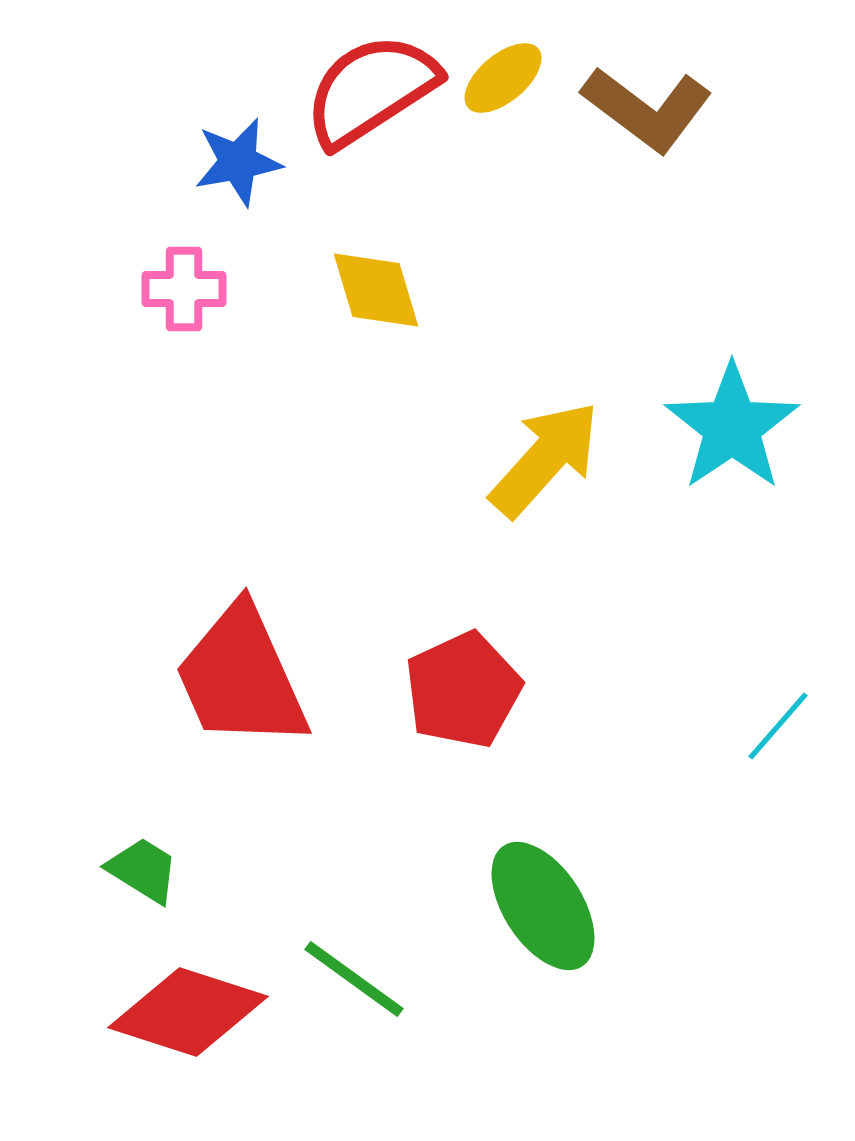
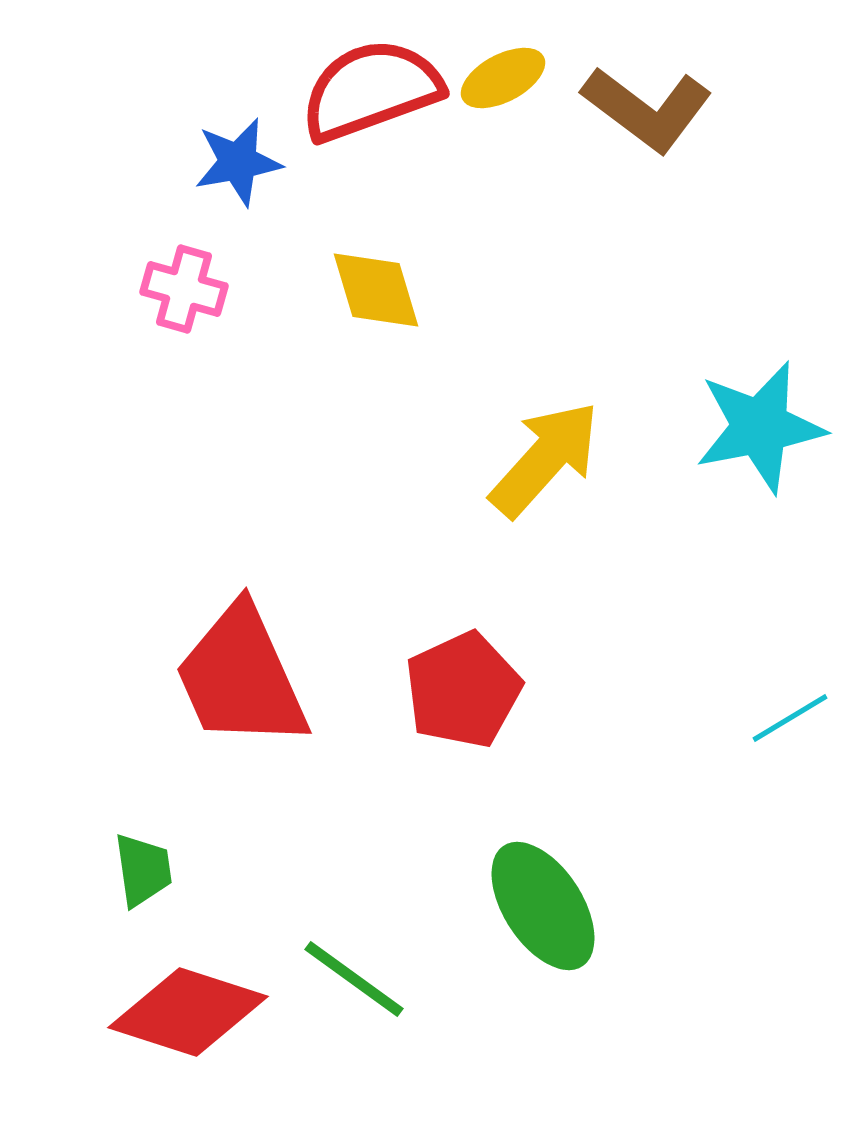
yellow ellipse: rotated 12 degrees clockwise
red semicircle: rotated 13 degrees clockwise
pink cross: rotated 16 degrees clockwise
cyan star: moved 28 px right; rotated 23 degrees clockwise
cyan line: moved 12 px right, 8 px up; rotated 18 degrees clockwise
green trapezoid: rotated 50 degrees clockwise
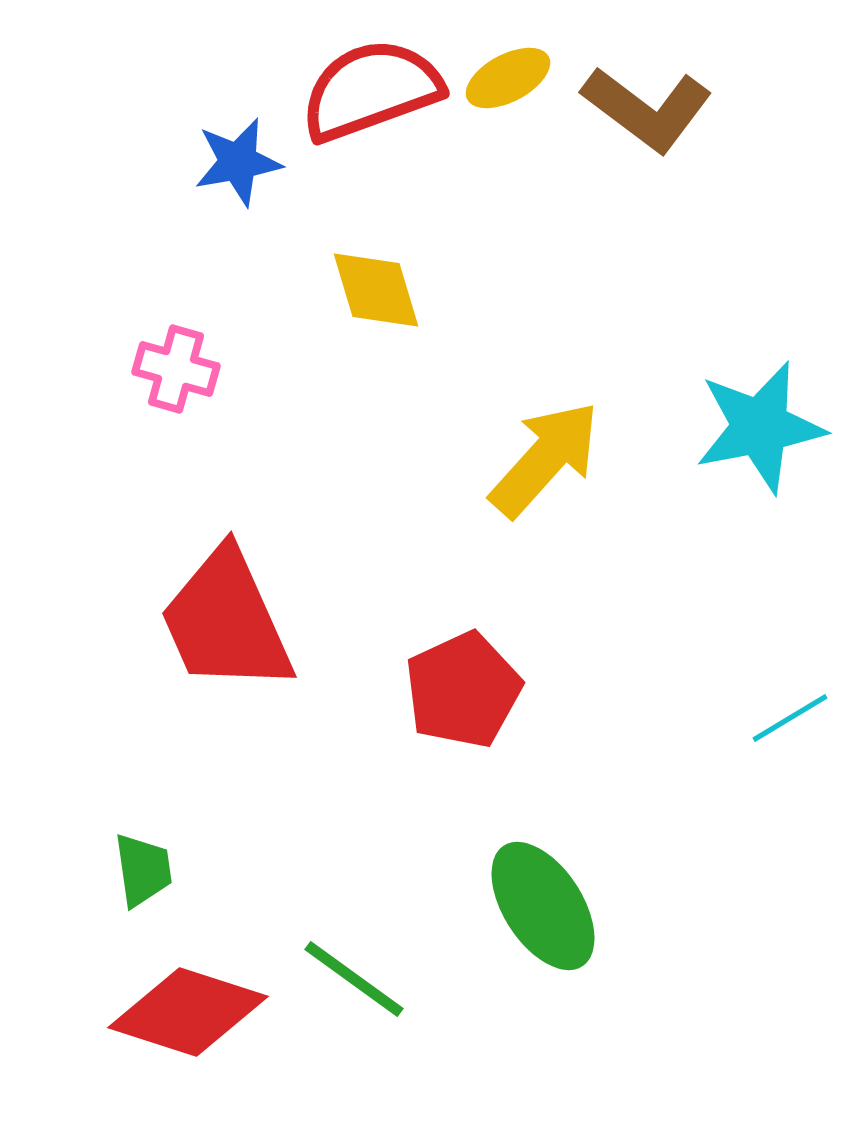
yellow ellipse: moved 5 px right
pink cross: moved 8 px left, 80 px down
red trapezoid: moved 15 px left, 56 px up
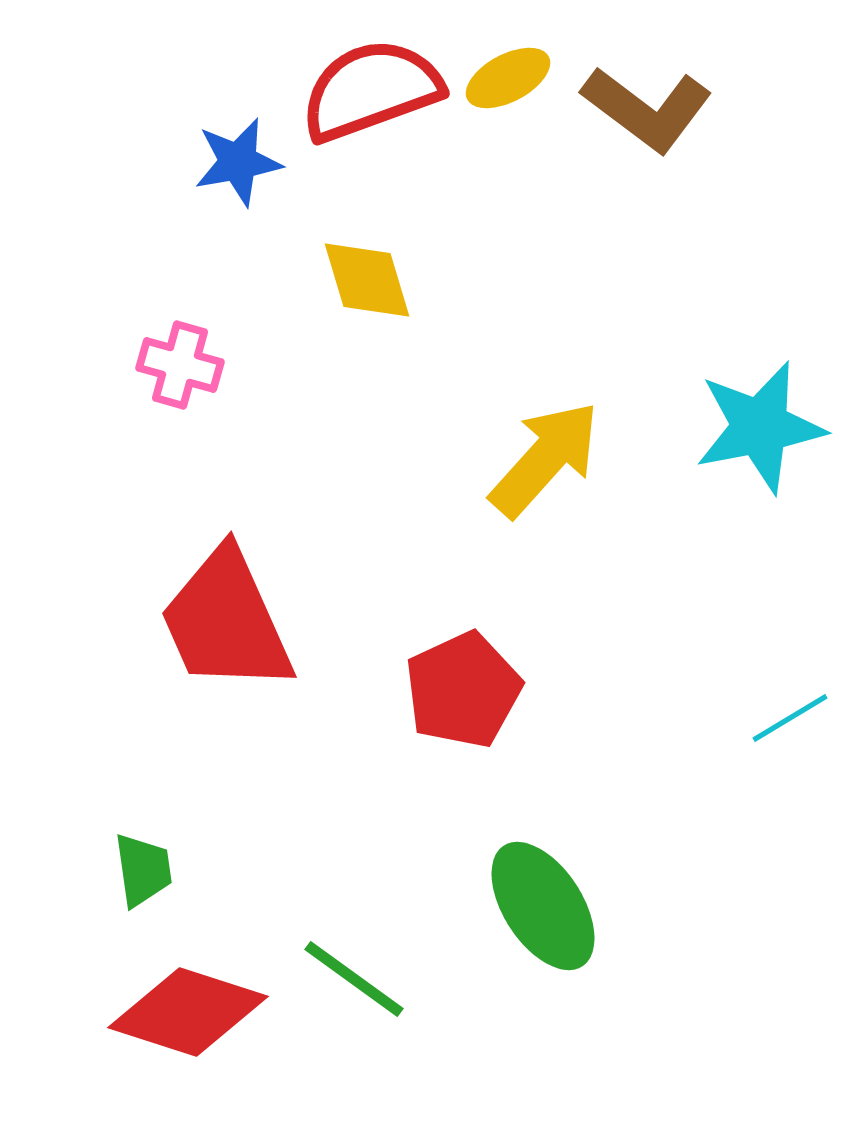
yellow diamond: moved 9 px left, 10 px up
pink cross: moved 4 px right, 4 px up
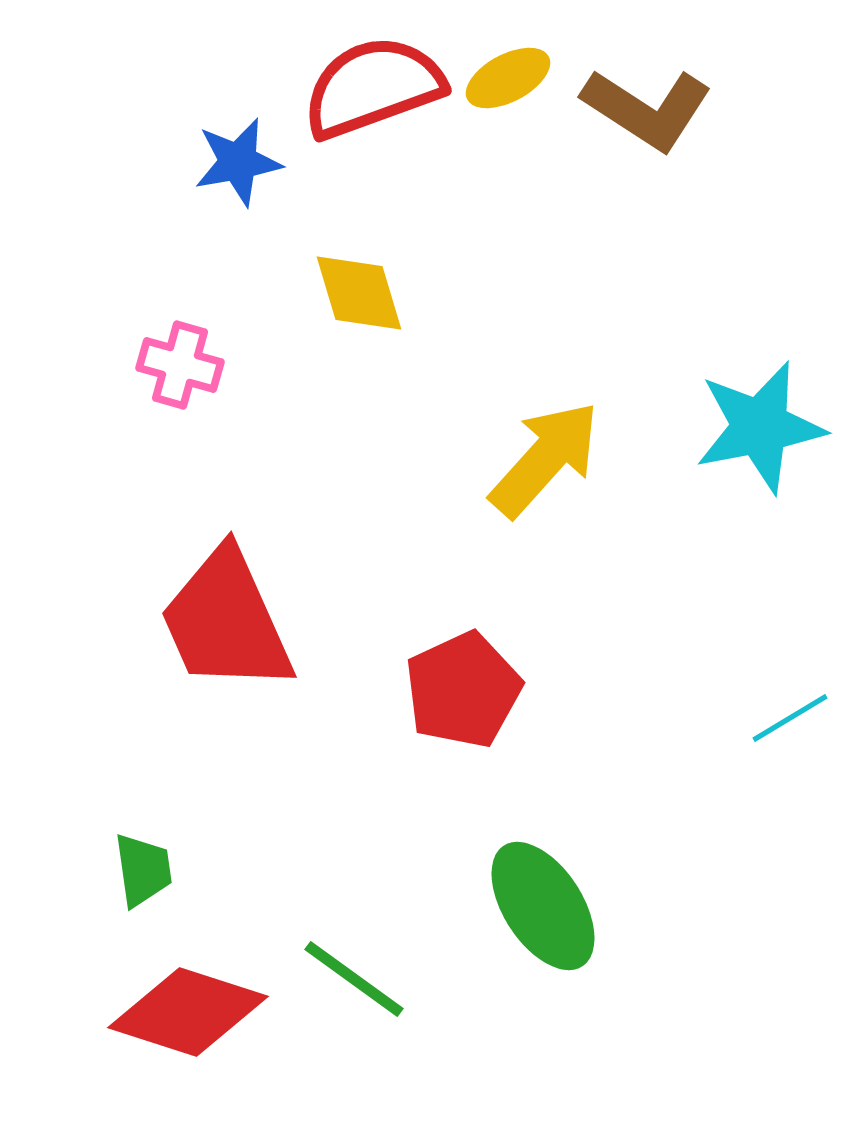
red semicircle: moved 2 px right, 3 px up
brown L-shape: rotated 4 degrees counterclockwise
yellow diamond: moved 8 px left, 13 px down
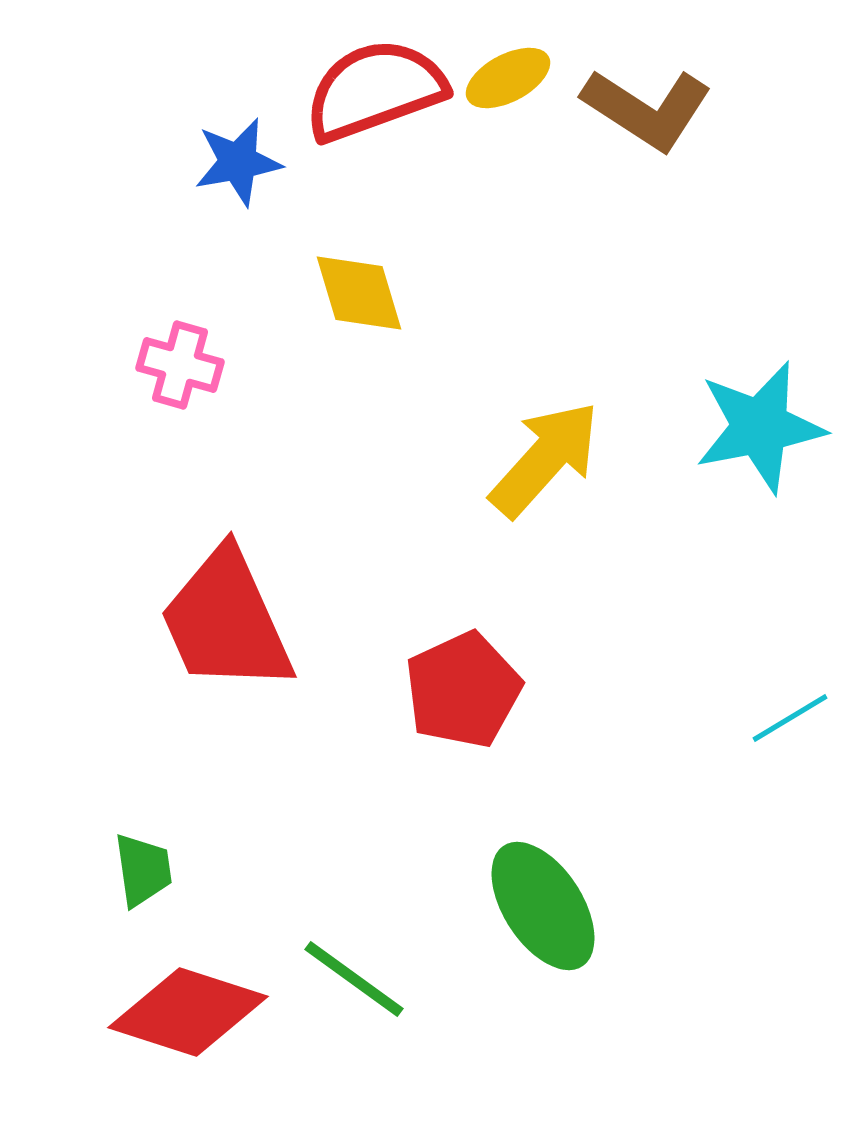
red semicircle: moved 2 px right, 3 px down
